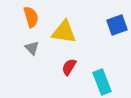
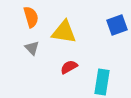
red semicircle: rotated 30 degrees clockwise
cyan rectangle: rotated 30 degrees clockwise
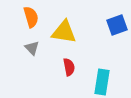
red semicircle: rotated 108 degrees clockwise
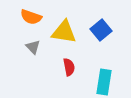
orange semicircle: rotated 125 degrees clockwise
blue square: moved 16 px left, 5 px down; rotated 20 degrees counterclockwise
gray triangle: moved 1 px right, 1 px up
cyan rectangle: moved 2 px right
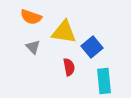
blue square: moved 9 px left, 17 px down
cyan rectangle: moved 1 px up; rotated 15 degrees counterclockwise
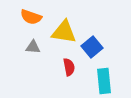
gray triangle: rotated 42 degrees counterclockwise
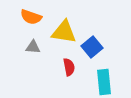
cyan rectangle: moved 1 px down
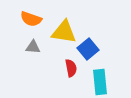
orange semicircle: moved 2 px down
blue square: moved 4 px left, 2 px down
red semicircle: moved 2 px right, 1 px down
cyan rectangle: moved 4 px left
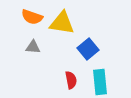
orange semicircle: moved 1 px right, 2 px up
yellow triangle: moved 2 px left, 9 px up
red semicircle: moved 12 px down
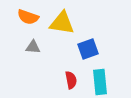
orange semicircle: moved 4 px left
blue square: rotated 20 degrees clockwise
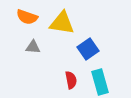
orange semicircle: moved 1 px left
blue square: rotated 15 degrees counterclockwise
cyan rectangle: rotated 10 degrees counterclockwise
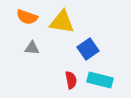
yellow triangle: moved 1 px up
gray triangle: moved 1 px left, 1 px down
cyan rectangle: moved 2 px up; rotated 60 degrees counterclockwise
